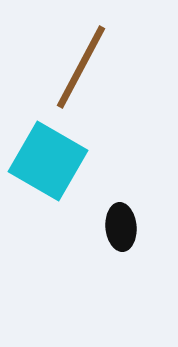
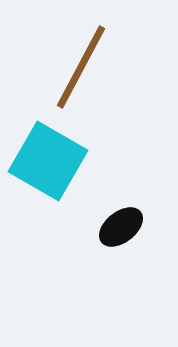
black ellipse: rotated 57 degrees clockwise
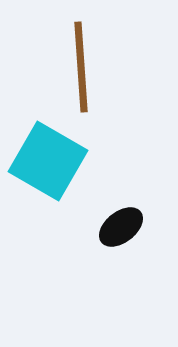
brown line: rotated 32 degrees counterclockwise
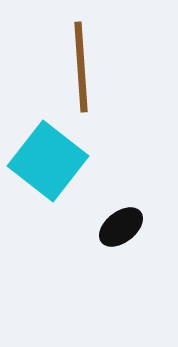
cyan square: rotated 8 degrees clockwise
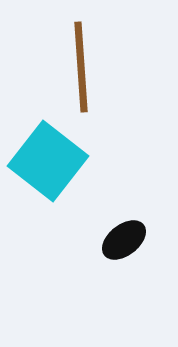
black ellipse: moved 3 px right, 13 px down
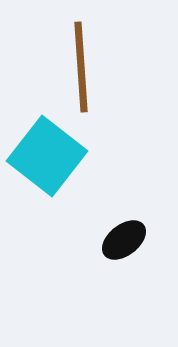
cyan square: moved 1 px left, 5 px up
